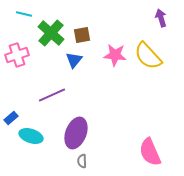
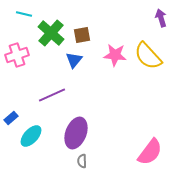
cyan ellipse: rotated 65 degrees counterclockwise
pink semicircle: rotated 120 degrees counterclockwise
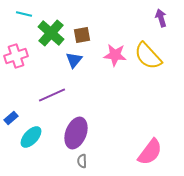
pink cross: moved 1 px left, 1 px down
cyan ellipse: moved 1 px down
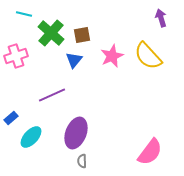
pink star: moved 3 px left, 1 px down; rotated 30 degrees counterclockwise
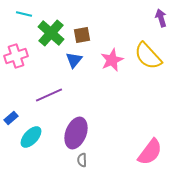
pink star: moved 4 px down
purple line: moved 3 px left
gray semicircle: moved 1 px up
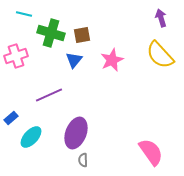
green cross: rotated 24 degrees counterclockwise
yellow semicircle: moved 12 px right, 1 px up
pink semicircle: moved 1 px right; rotated 72 degrees counterclockwise
gray semicircle: moved 1 px right
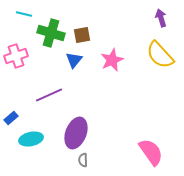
cyan ellipse: moved 2 px down; rotated 35 degrees clockwise
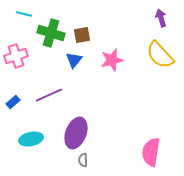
pink star: rotated 10 degrees clockwise
blue rectangle: moved 2 px right, 16 px up
pink semicircle: rotated 136 degrees counterclockwise
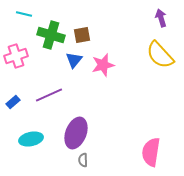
green cross: moved 2 px down
pink star: moved 9 px left, 5 px down
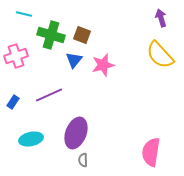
brown square: rotated 30 degrees clockwise
blue rectangle: rotated 16 degrees counterclockwise
